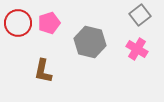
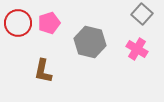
gray square: moved 2 px right, 1 px up; rotated 10 degrees counterclockwise
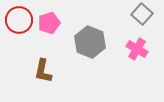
red circle: moved 1 px right, 3 px up
gray hexagon: rotated 8 degrees clockwise
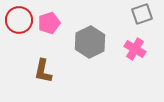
gray square: rotated 30 degrees clockwise
gray hexagon: rotated 12 degrees clockwise
pink cross: moved 2 px left
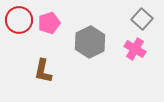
gray square: moved 5 px down; rotated 30 degrees counterclockwise
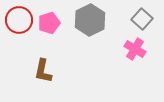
gray hexagon: moved 22 px up
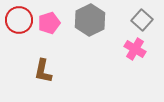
gray square: moved 1 px down
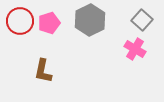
red circle: moved 1 px right, 1 px down
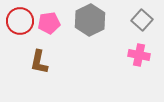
pink pentagon: rotated 10 degrees clockwise
pink cross: moved 4 px right, 6 px down; rotated 20 degrees counterclockwise
brown L-shape: moved 4 px left, 9 px up
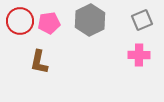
gray square: rotated 25 degrees clockwise
pink cross: rotated 10 degrees counterclockwise
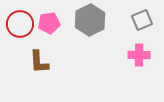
red circle: moved 3 px down
brown L-shape: rotated 15 degrees counterclockwise
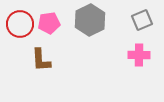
brown L-shape: moved 2 px right, 2 px up
